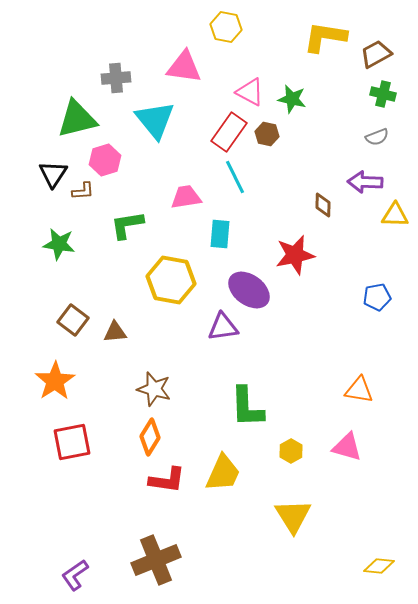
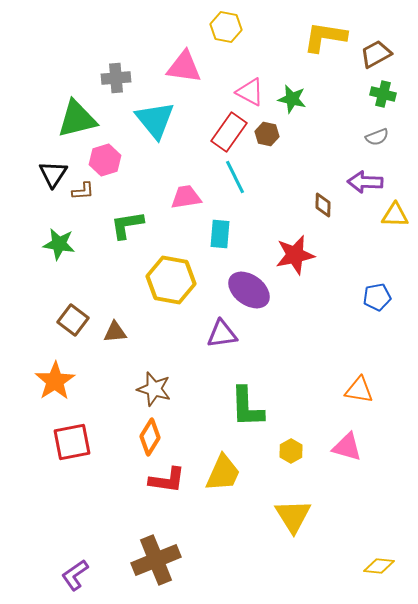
purple triangle at (223, 327): moved 1 px left, 7 px down
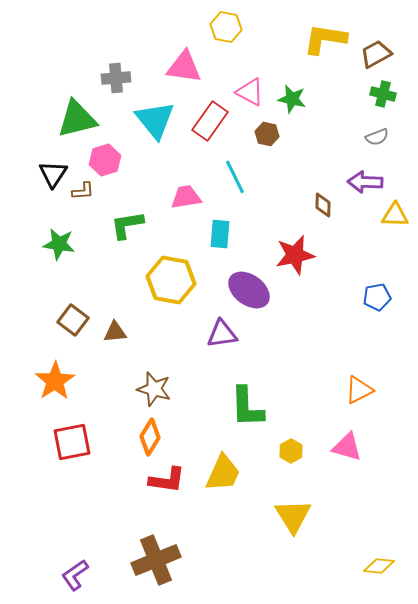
yellow L-shape at (325, 37): moved 2 px down
red rectangle at (229, 132): moved 19 px left, 11 px up
orange triangle at (359, 390): rotated 36 degrees counterclockwise
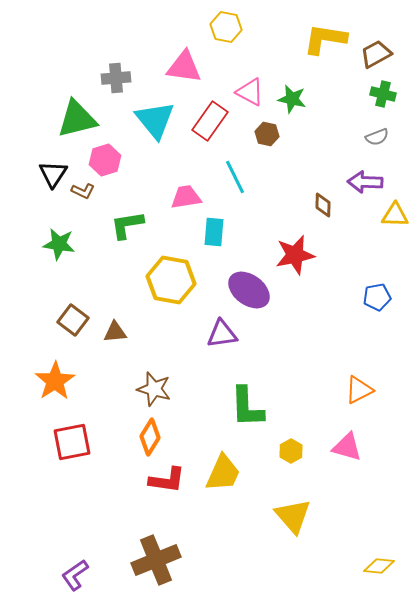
brown L-shape at (83, 191): rotated 30 degrees clockwise
cyan rectangle at (220, 234): moved 6 px left, 2 px up
yellow triangle at (293, 516): rotated 9 degrees counterclockwise
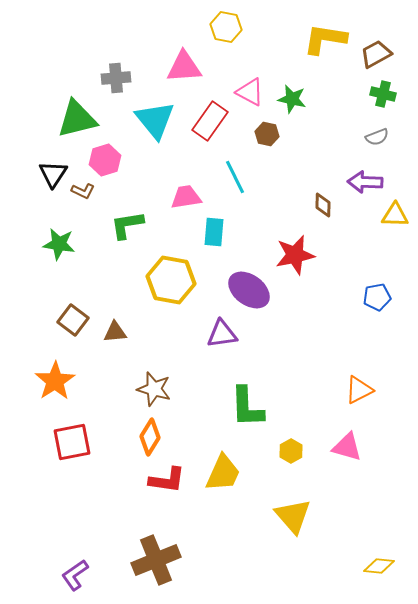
pink triangle at (184, 67): rotated 12 degrees counterclockwise
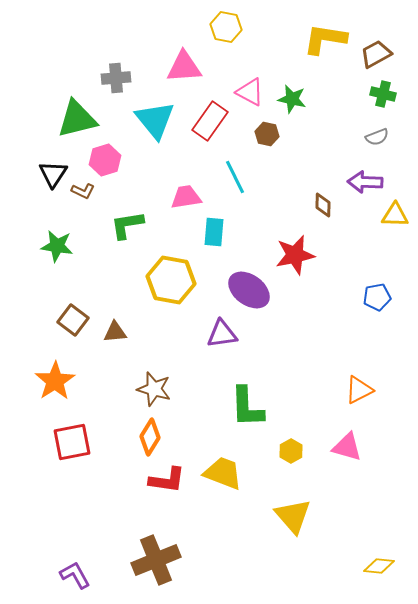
green star at (59, 244): moved 2 px left, 2 px down
yellow trapezoid at (223, 473): rotated 93 degrees counterclockwise
purple L-shape at (75, 575): rotated 96 degrees clockwise
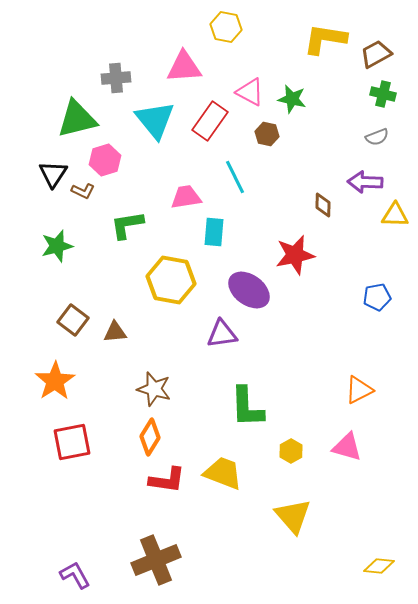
green star at (57, 246): rotated 24 degrees counterclockwise
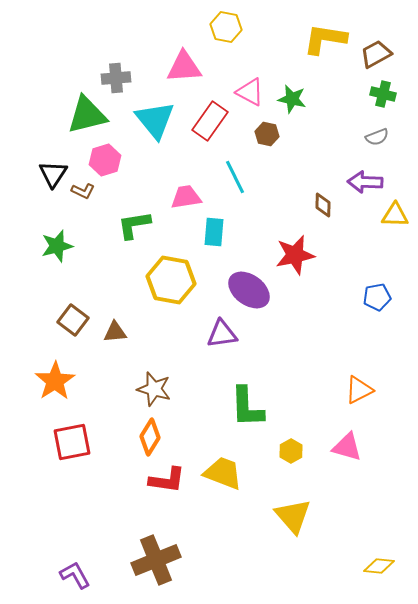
green triangle at (77, 119): moved 10 px right, 4 px up
green L-shape at (127, 225): moved 7 px right
